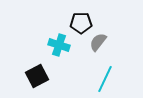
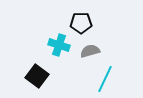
gray semicircle: moved 8 px left, 9 px down; rotated 36 degrees clockwise
black square: rotated 25 degrees counterclockwise
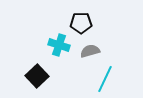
black square: rotated 10 degrees clockwise
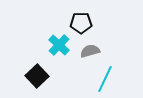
cyan cross: rotated 25 degrees clockwise
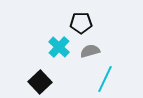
cyan cross: moved 2 px down
black square: moved 3 px right, 6 px down
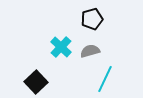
black pentagon: moved 11 px right, 4 px up; rotated 15 degrees counterclockwise
cyan cross: moved 2 px right
black square: moved 4 px left
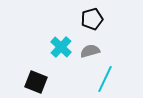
black square: rotated 25 degrees counterclockwise
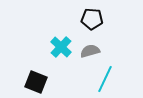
black pentagon: rotated 20 degrees clockwise
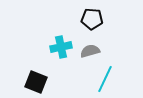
cyan cross: rotated 35 degrees clockwise
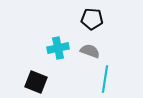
cyan cross: moved 3 px left, 1 px down
gray semicircle: rotated 36 degrees clockwise
cyan line: rotated 16 degrees counterclockwise
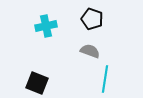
black pentagon: rotated 15 degrees clockwise
cyan cross: moved 12 px left, 22 px up
black square: moved 1 px right, 1 px down
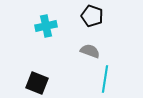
black pentagon: moved 3 px up
